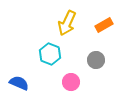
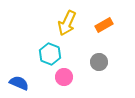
gray circle: moved 3 px right, 2 px down
pink circle: moved 7 px left, 5 px up
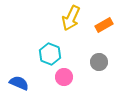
yellow arrow: moved 4 px right, 5 px up
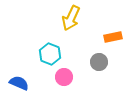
orange rectangle: moved 9 px right, 12 px down; rotated 18 degrees clockwise
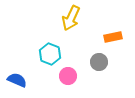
pink circle: moved 4 px right, 1 px up
blue semicircle: moved 2 px left, 3 px up
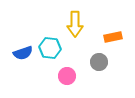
yellow arrow: moved 4 px right, 6 px down; rotated 25 degrees counterclockwise
cyan hexagon: moved 6 px up; rotated 15 degrees counterclockwise
pink circle: moved 1 px left
blue semicircle: moved 6 px right, 27 px up; rotated 138 degrees clockwise
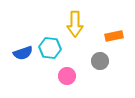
orange rectangle: moved 1 px right, 1 px up
gray circle: moved 1 px right, 1 px up
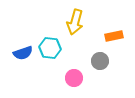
yellow arrow: moved 2 px up; rotated 15 degrees clockwise
pink circle: moved 7 px right, 2 px down
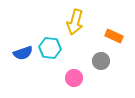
orange rectangle: rotated 36 degrees clockwise
gray circle: moved 1 px right
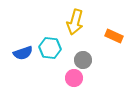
gray circle: moved 18 px left, 1 px up
